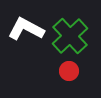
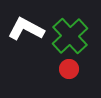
red circle: moved 2 px up
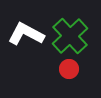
white L-shape: moved 5 px down
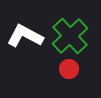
white L-shape: moved 1 px left, 2 px down
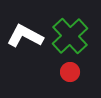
red circle: moved 1 px right, 3 px down
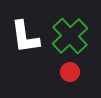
white L-shape: moved 1 px down; rotated 126 degrees counterclockwise
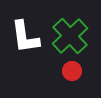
red circle: moved 2 px right, 1 px up
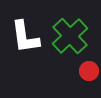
red circle: moved 17 px right
